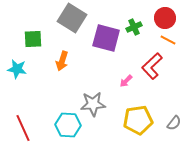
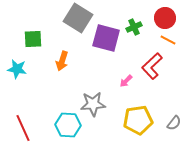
gray square: moved 6 px right
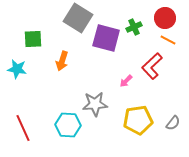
gray star: moved 2 px right
gray semicircle: moved 1 px left
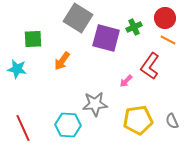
orange arrow: rotated 18 degrees clockwise
red L-shape: moved 2 px left; rotated 12 degrees counterclockwise
gray semicircle: moved 1 px left, 2 px up; rotated 119 degrees clockwise
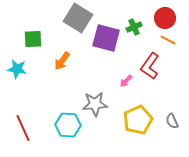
yellow pentagon: rotated 16 degrees counterclockwise
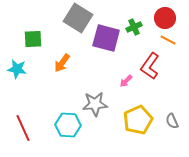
orange arrow: moved 2 px down
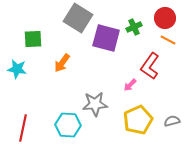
pink arrow: moved 4 px right, 4 px down
gray semicircle: rotated 98 degrees clockwise
red line: rotated 36 degrees clockwise
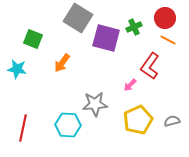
green square: rotated 24 degrees clockwise
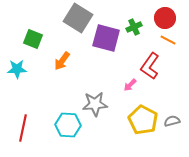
orange arrow: moved 2 px up
cyan star: rotated 12 degrees counterclockwise
yellow pentagon: moved 5 px right; rotated 20 degrees counterclockwise
